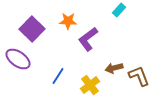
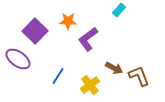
purple square: moved 3 px right, 2 px down
brown arrow: rotated 138 degrees counterclockwise
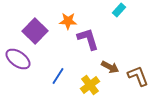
purple L-shape: rotated 110 degrees clockwise
brown arrow: moved 4 px left, 1 px up
brown L-shape: moved 1 px left
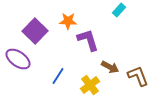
purple L-shape: moved 1 px down
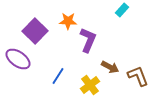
cyan rectangle: moved 3 px right
purple L-shape: rotated 40 degrees clockwise
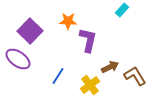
purple square: moved 5 px left
purple L-shape: rotated 10 degrees counterclockwise
brown arrow: rotated 54 degrees counterclockwise
brown L-shape: moved 3 px left; rotated 10 degrees counterclockwise
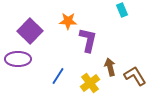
cyan rectangle: rotated 64 degrees counterclockwise
purple ellipse: rotated 35 degrees counterclockwise
brown arrow: rotated 78 degrees counterclockwise
yellow cross: moved 2 px up
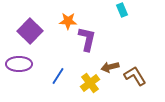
purple L-shape: moved 1 px left, 1 px up
purple ellipse: moved 1 px right, 5 px down
brown arrow: rotated 90 degrees counterclockwise
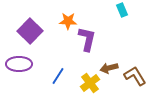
brown arrow: moved 1 px left, 1 px down
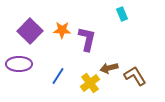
cyan rectangle: moved 4 px down
orange star: moved 6 px left, 9 px down
